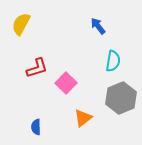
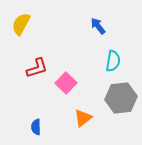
gray hexagon: rotated 16 degrees clockwise
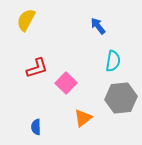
yellow semicircle: moved 5 px right, 4 px up
